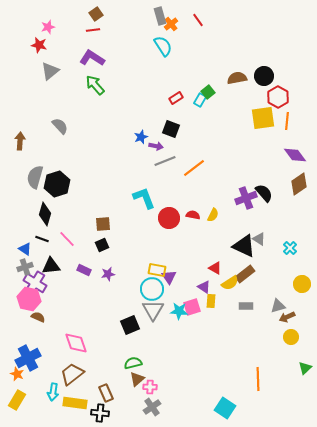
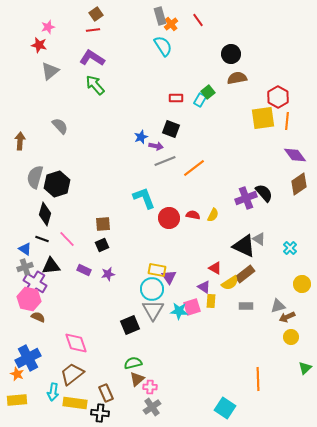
black circle at (264, 76): moved 33 px left, 22 px up
red rectangle at (176, 98): rotated 32 degrees clockwise
yellow rectangle at (17, 400): rotated 54 degrees clockwise
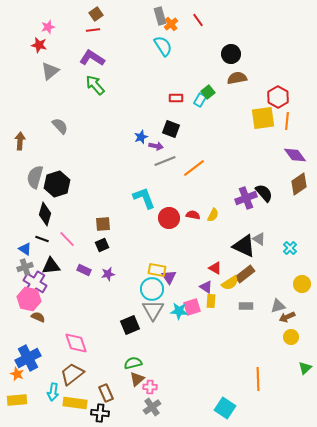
purple triangle at (204, 287): moved 2 px right
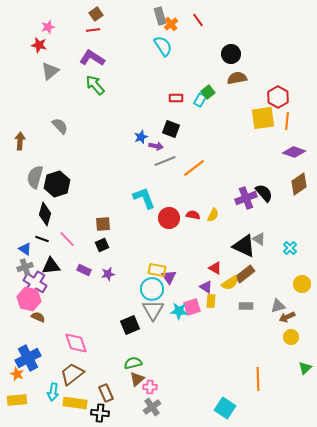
purple diamond at (295, 155): moved 1 px left, 3 px up; rotated 35 degrees counterclockwise
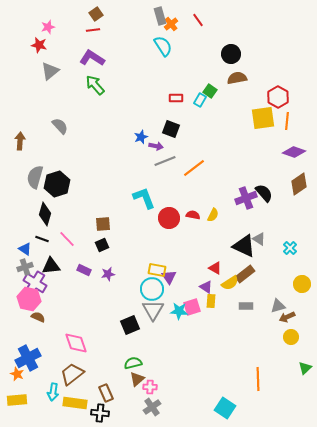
green square at (208, 92): moved 2 px right, 1 px up; rotated 16 degrees counterclockwise
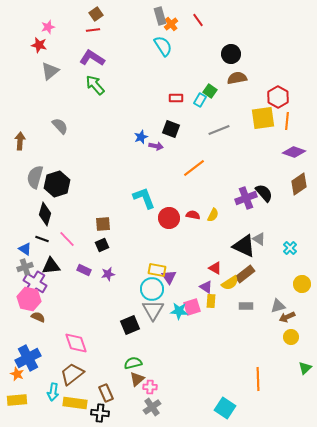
gray line at (165, 161): moved 54 px right, 31 px up
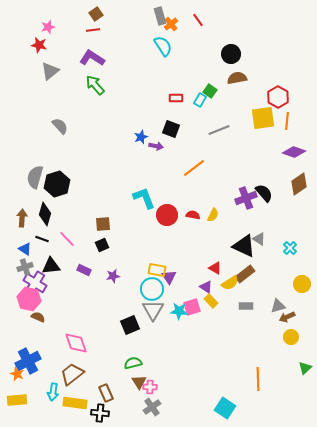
brown arrow at (20, 141): moved 2 px right, 77 px down
red circle at (169, 218): moved 2 px left, 3 px up
purple star at (108, 274): moved 5 px right, 2 px down
yellow rectangle at (211, 301): rotated 48 degrees counterclockwise
blue cross at (28, 358): moved 3 px down
brown triangle at (137, 379): moved 2 px right, 3 px down; rotated 21 degrees counterclockwise
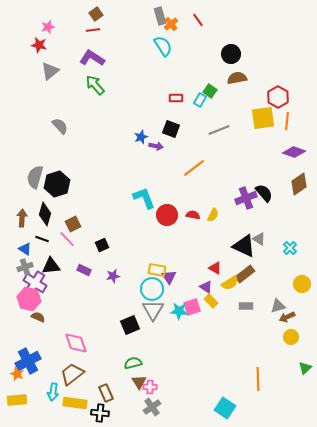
brown square at (103, 224): moved 30 px left; rotated 21 degrees counterclockwise
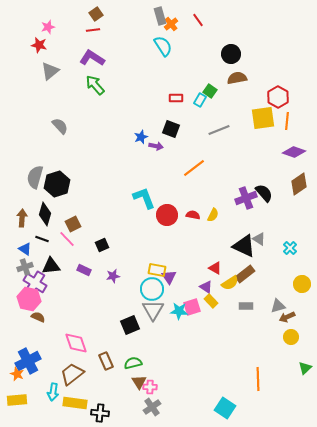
brown rectangle at (106, 393): moved 32 px up
